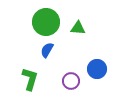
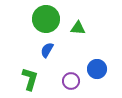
green circle: moved 3 px up
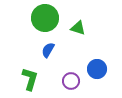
green circle: moved 1 px left, 1 px up
green triangle: rotated 14 degrees clockwise
blue semicircle: moved 1 px right
